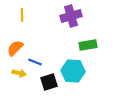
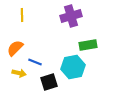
cyan hexagon: moved 4 px up; rotated 15 degrees counterclockwise
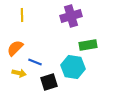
cyan hexagon: rotated 20 degrees clockwise
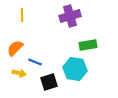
purple cross: moved 1 px left
cyan hexagon: moved 2 px right, 2 px down
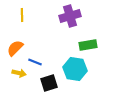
black square: moved 1 px down
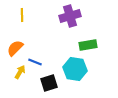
yellow arrow: moved 1 px right, 1 px up; rotated 72 degrees counterclockwise
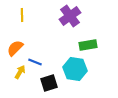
purple cross: rotated 20 degrees counterclockwise
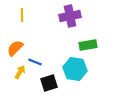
purple cross: rotated 25 degrees clockwise
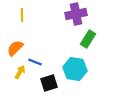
purple cross: moved 6 px right, 2 px up
green rectangle: moved 6 px up; rotated 48 degrees counterclockwise
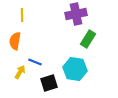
orange semicircle: moved 7 px up; rotated 36 degrees counterclockwise
